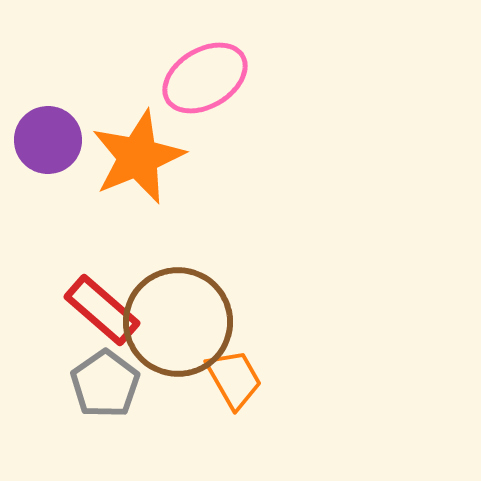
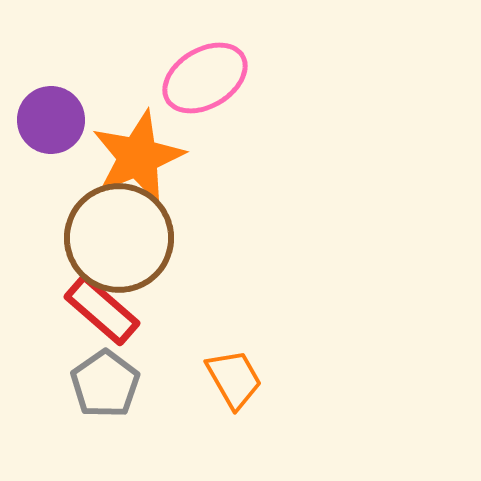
purple circle: moved 3 px right, 20 px up
brown circle: moved 59 px left, 84 px up
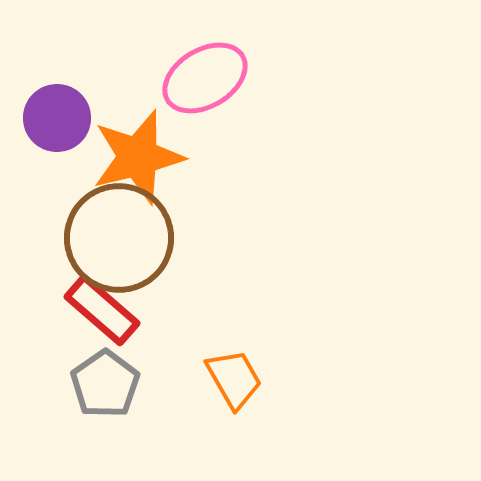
purple circle: moved 6 px right, 2 px up
orange star: rotated 8 degrees clockwise
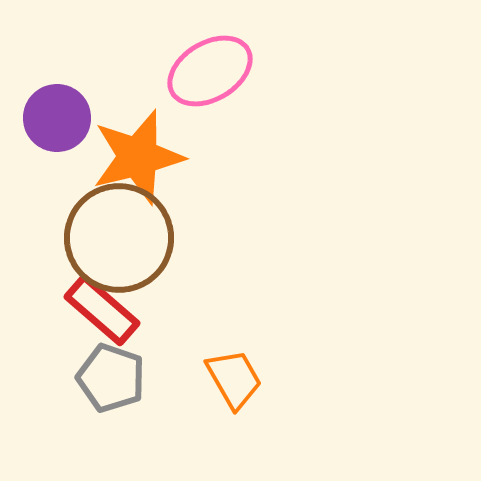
pink ellipse: moved 5 px right, 7 px up
gray pentagon: moved 6 px right, 6 px up; rotated 18 degrees counterclockwise
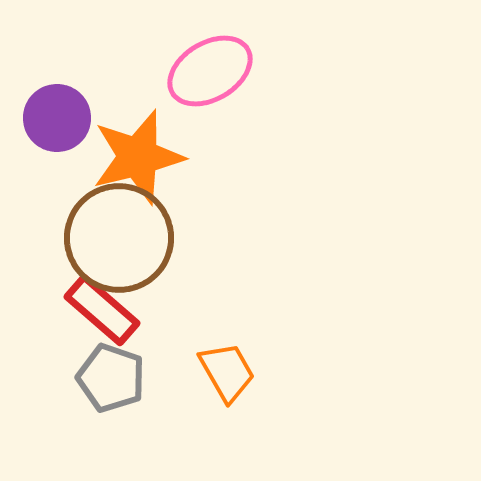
orange trapezoid: moved 7 px left, 7 px up
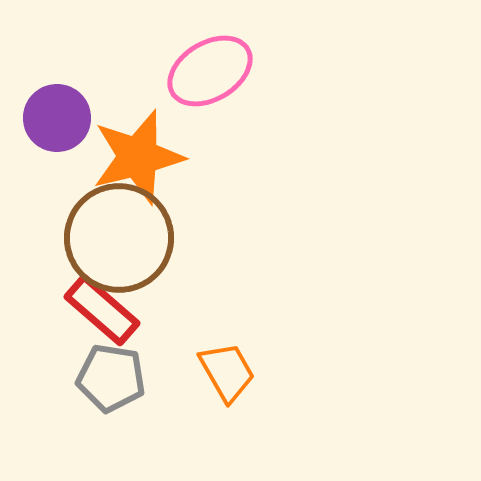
gray pentagon: rotated 10 degrees counterclockwise
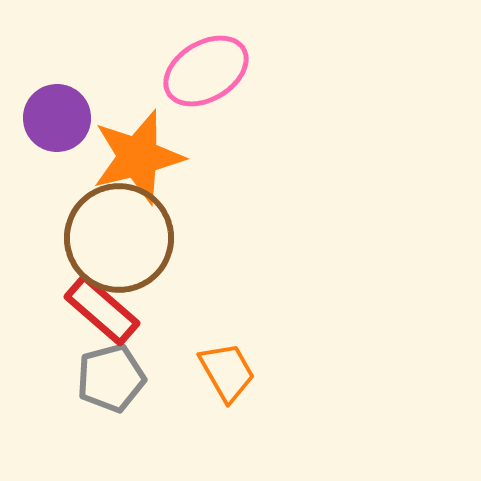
pink ellipse: moved 4 px left
gray pentagon: rotated 24 degrees counterclockwise
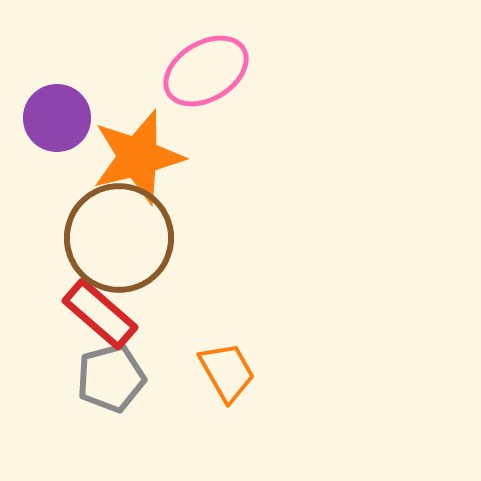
red rectangle: moved 2 px left, 4 px down
